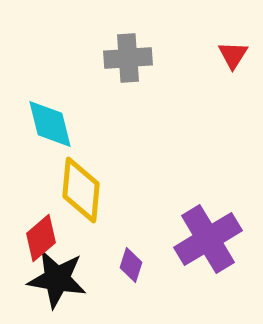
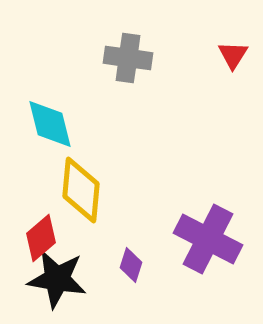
gray cross: rotated 12 degrees clockwise
purple cross: rotated 32 degrees counterclockwise
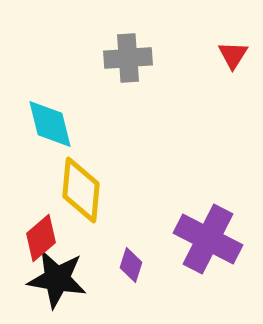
gray cross: rotated 12 degrees counterclockwise
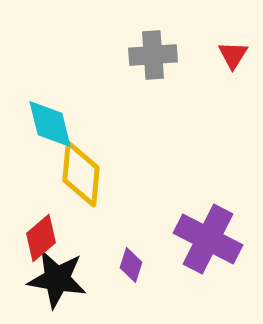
gray cross: moved 25 px right, 3 px up
yellow diamond: moved 16 px up
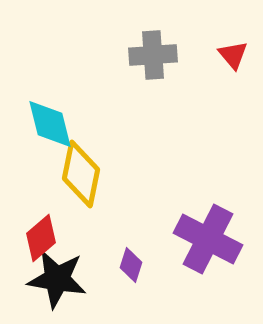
red triangle: rotated 12 degrees counterclockwise
yellow diamond: rotated 6 degrees clockwise
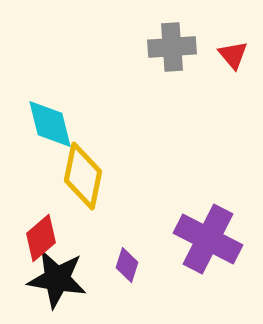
gray cross: moved 19 px right, 8 px up
yellow diamond: moved 2 px right, 2 px down
purple diamond: moved 4 px left
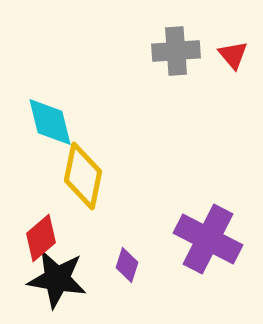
gray cross: moved 4 px right, 4 px down
cyan diamond: moved 2 px up
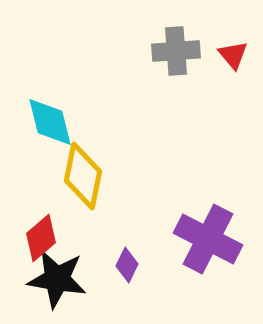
purple diamond: rotated 8 degrees clockwise
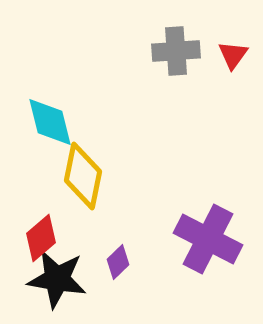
red triangle: rotated 16 degrees clockwise
purple diamond: moved 9 px left, 3 px up; rotated 20 degrees clockwise
